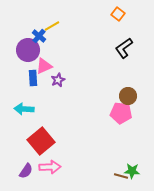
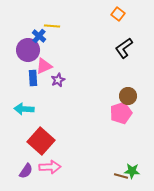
yellow line: rotated 35 degrees clockwise
pink pentagon: rotated 25 degrees counterclockwise
red square: rotated 8 degrees counterclockwise
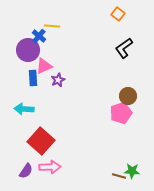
brown line: moved 2 px left
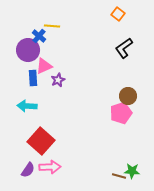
cyan arrow: moved 3 px right, 3 px up
purple semicircle: moved 2 px right, 1 px up
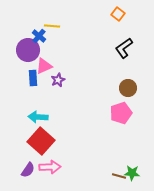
brown circle: moved 8 px up
cyan arrow: moved 11 px right, 11 px down
green star: moved 2 px down
